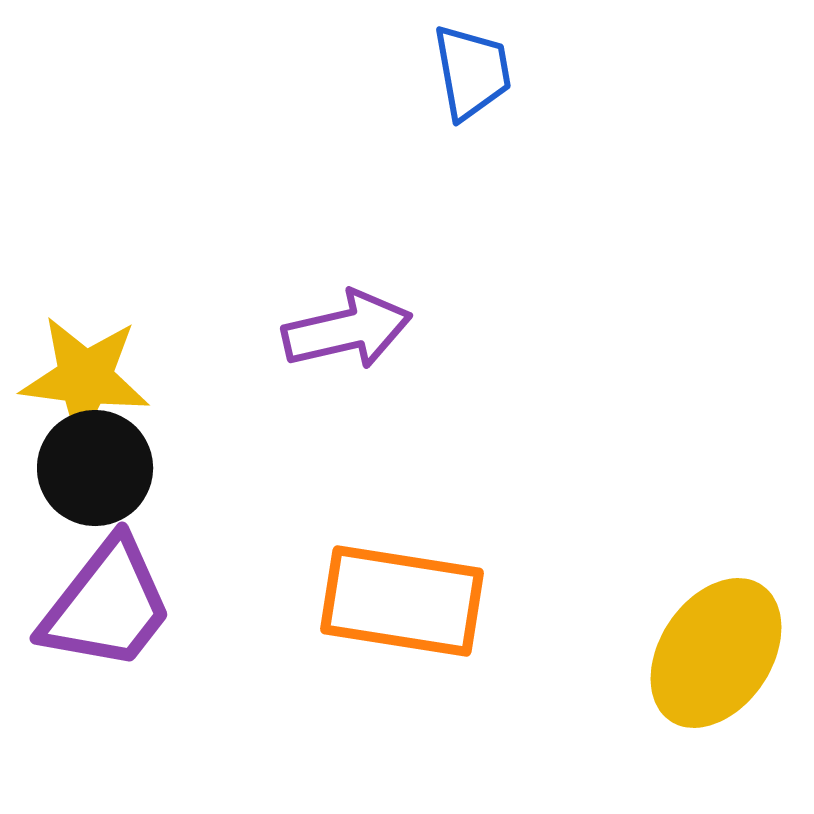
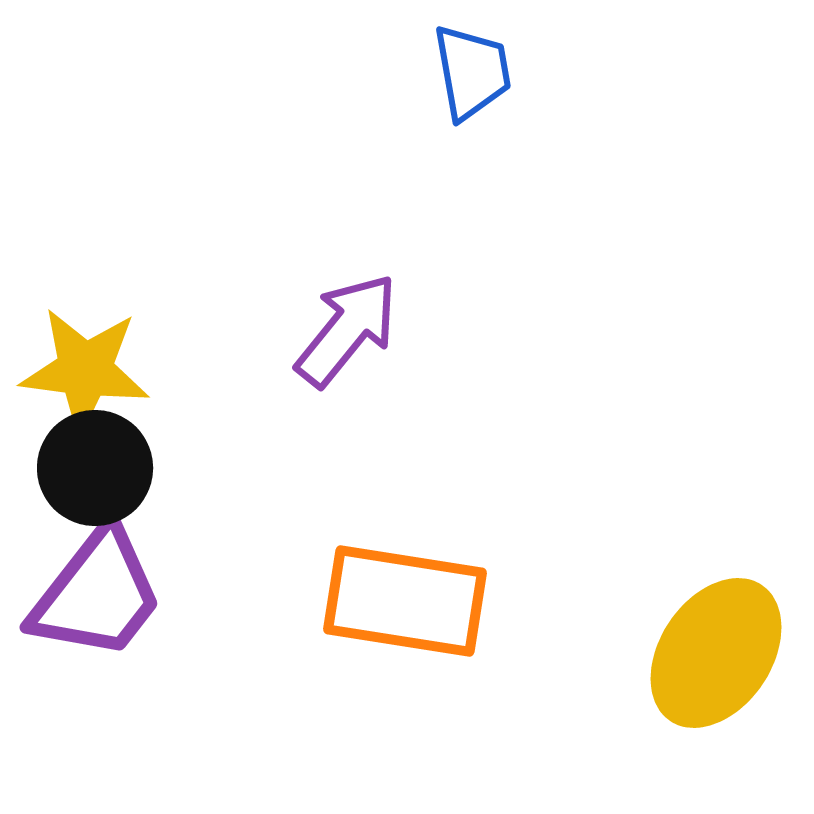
purple arrow: rotated 38 degrees counterclockwise
yellow star: moved 8 px up
orange rectangle: moved 3 px right
purple trapezoid: moved 10 px left, 11 px up
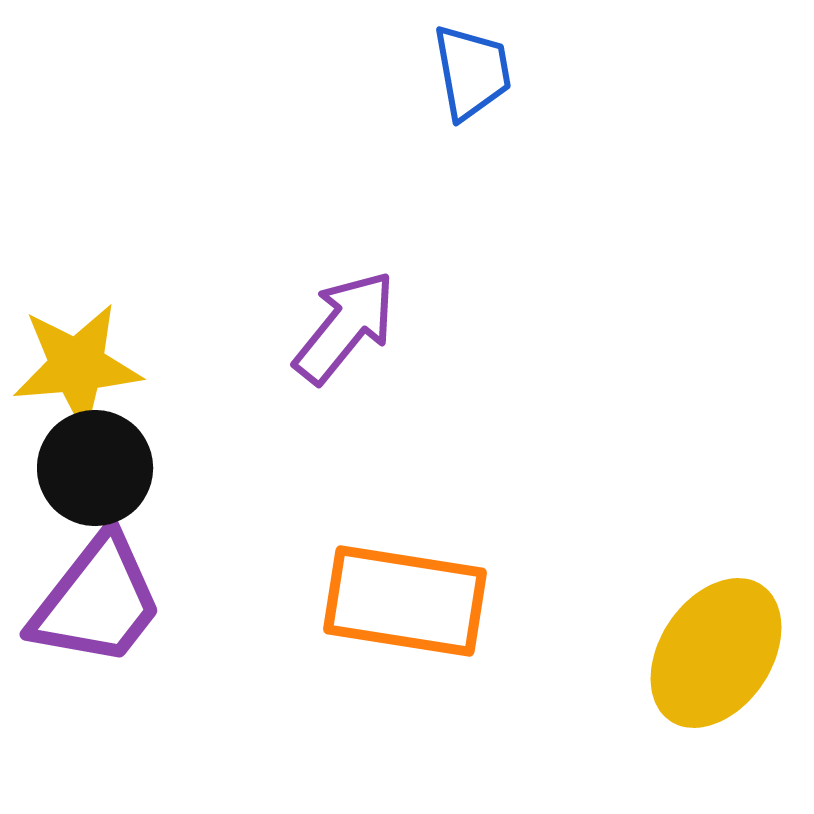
purple arrow: moved 2 px left, 3 px up
yellow star: moved 8 px left, 4 px up; rotated 12 degrees counterclockwise
purple trapezoid: moved 7 px down
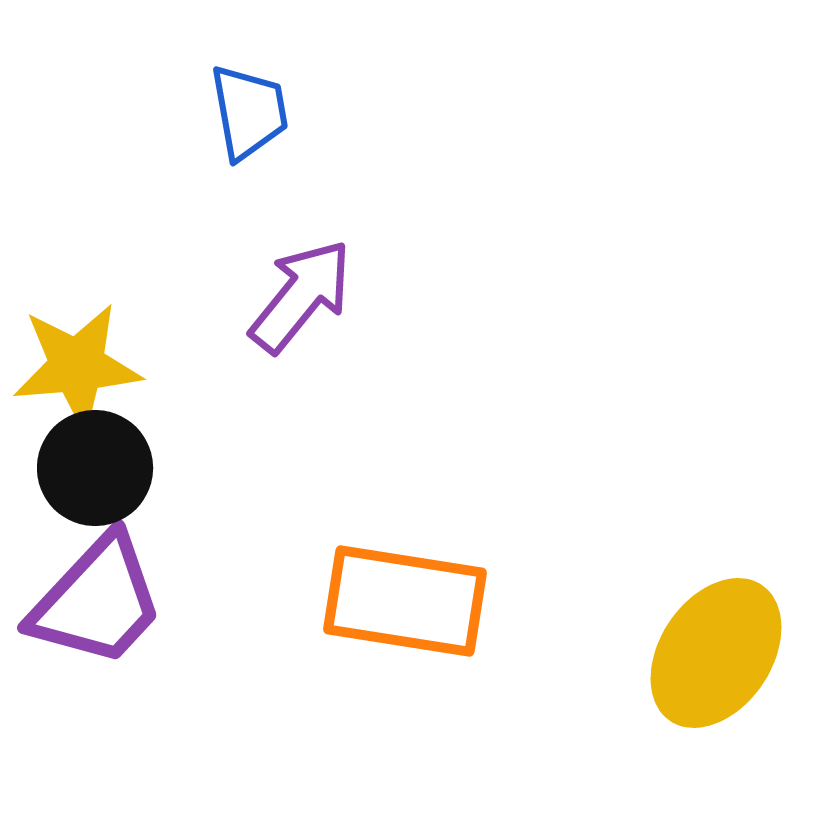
blue trapezoid: moved 223 px left, 40 px down
purple arrow: moved 44 px left, 31 px up
purple trapezoid: rotated 5 degrees clockwise
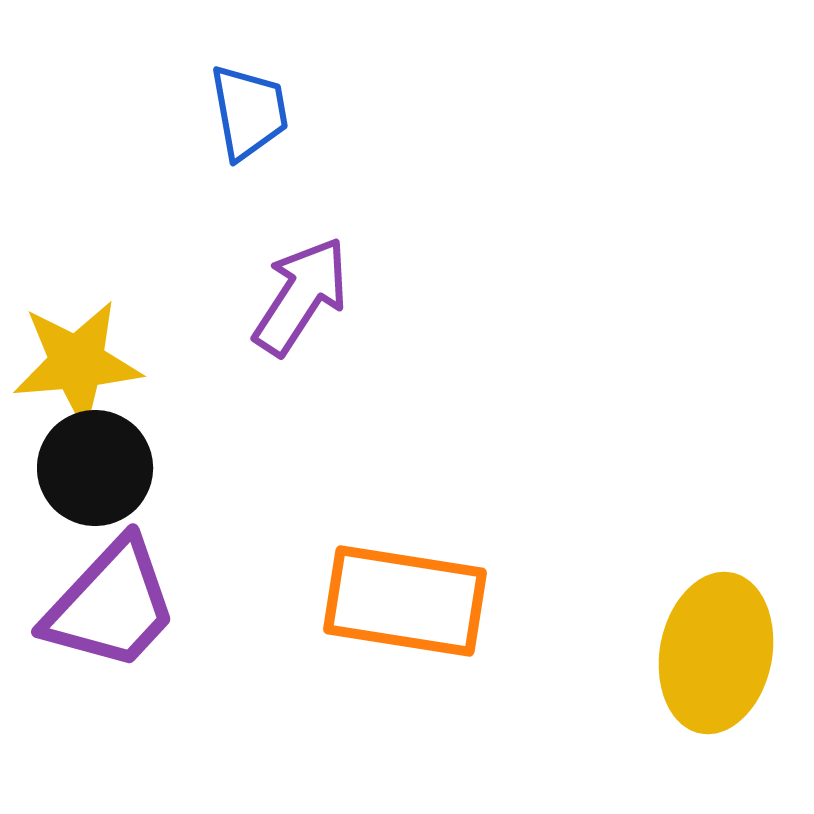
purple arrow: rotated 6 degrees counterclockwise
yellow star: moved 3 px up
purple trapezoid: moved 14 px right, 4 px down
yellow ellipse: rotated 23 degrees counterclockwise
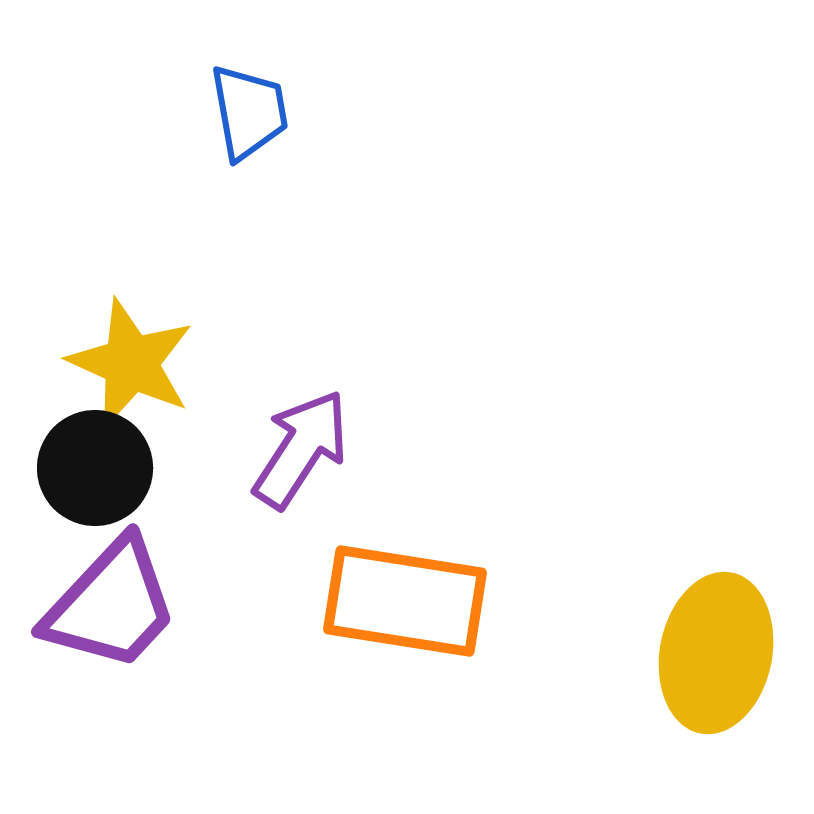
purple arrow: moved 153 px down
yellow star: moved 54 px right; rotated 29 degrees clockwise
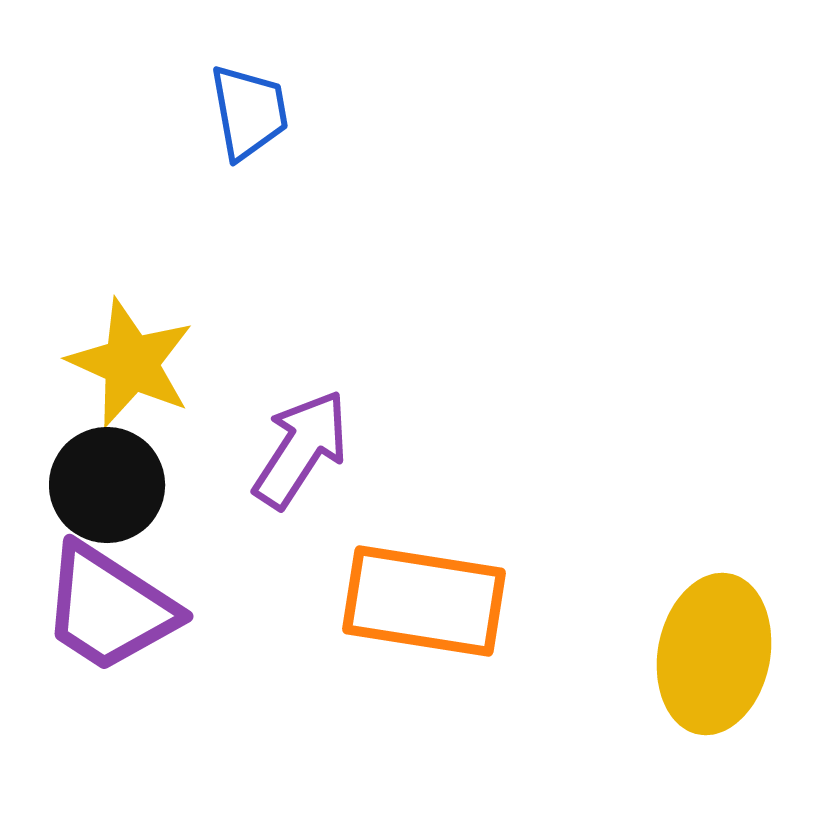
black circle: moved 12 px right, 17 px down
orange rectangle: moved 19 px right
purple trapezoid: moved 2 px left, 3 px down; rotated 80 degrees clockwise
yellow ellipse: moved 2 px left, 1 px down
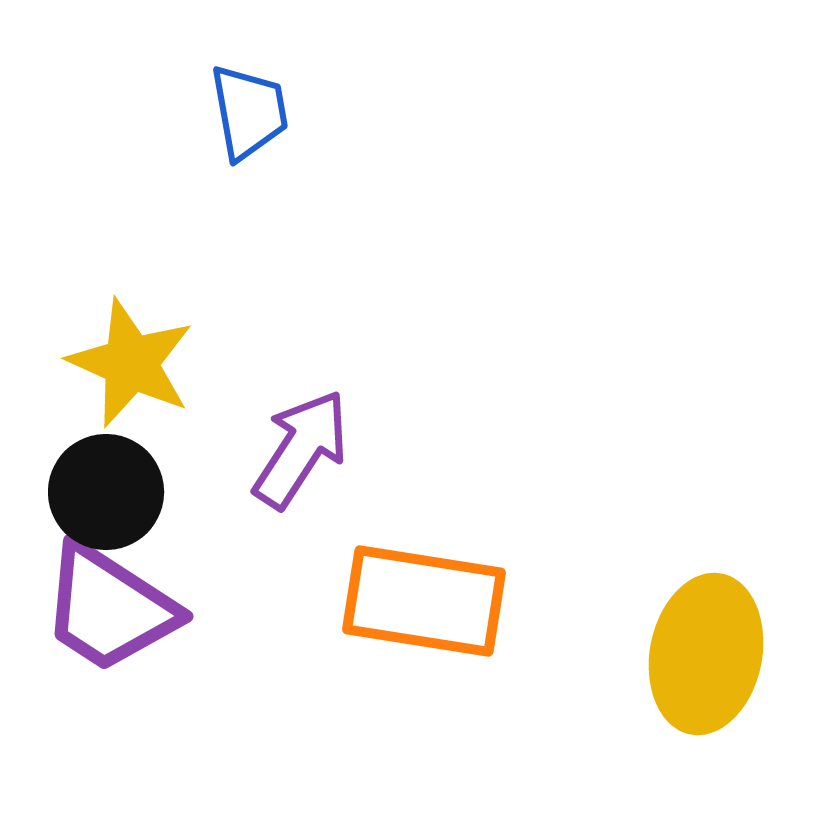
black circle: moved 1 px left, 7 px down
yellow ellipse: moved 8 px left
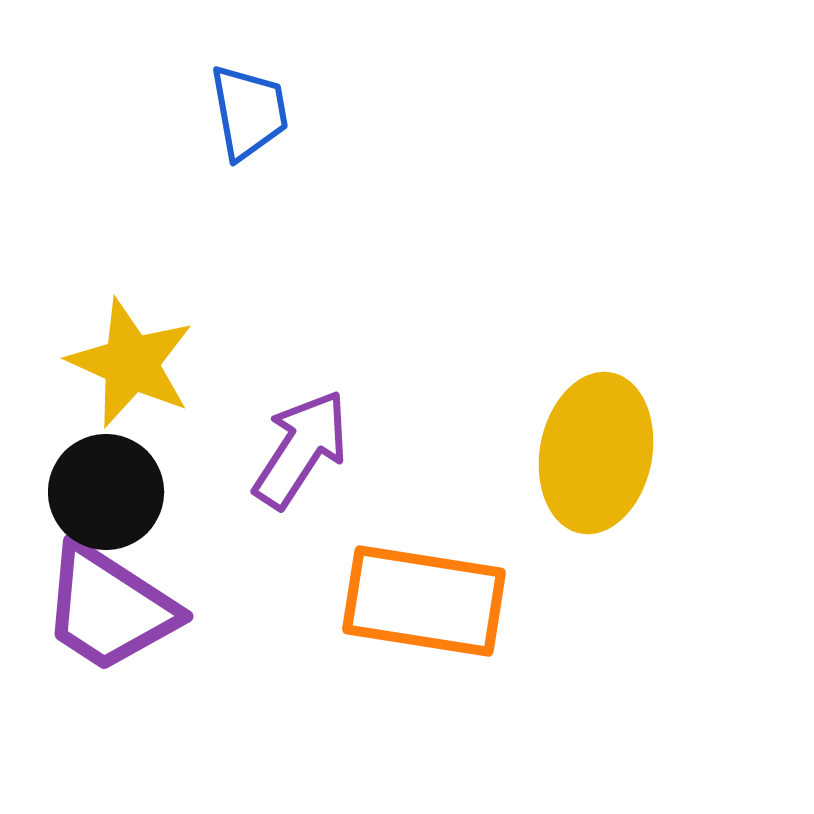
yellow ellipse: moved 110 px left, 201 px up
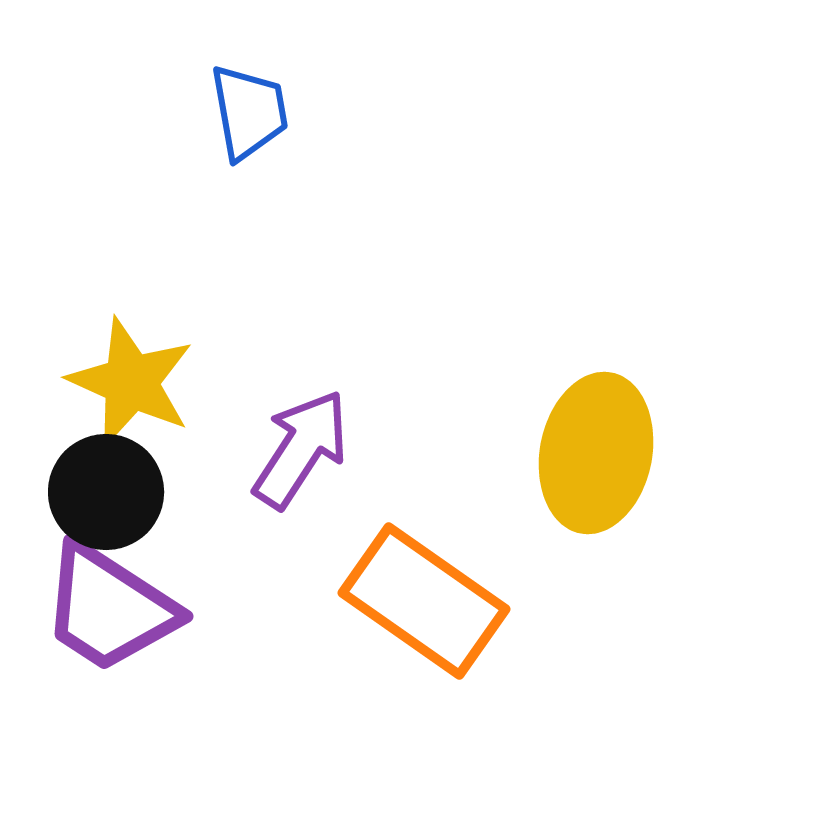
yellow star: moved 19 px down
orange rectangle: rotated 26 degrees clockwise
